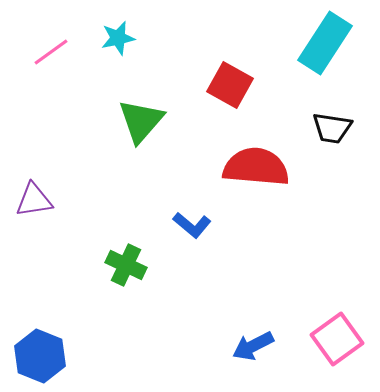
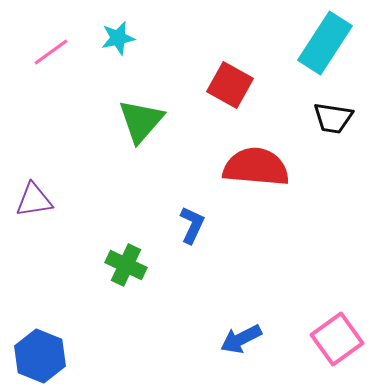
black trapezoid: moved 1 px right, 10 px up
blue L-shape: rotated 105 degrees counterclockwise
blue arrow: moved 12 px left, 7 px up
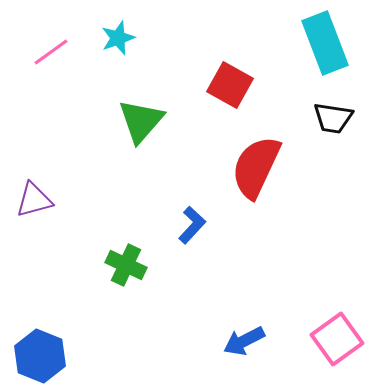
cyan star: rotated 8 degrees counterclockwise
cyan rectangle: rotated 54 degrees counterclockwise
red semicircle: rotated 70 degrees counterclockwise
purple triangle: rotated 6 degrees counterclockwise
blue L-shape: rotated 18 degrees clockwise
blue arrow: moved 3 px right, 2 px down
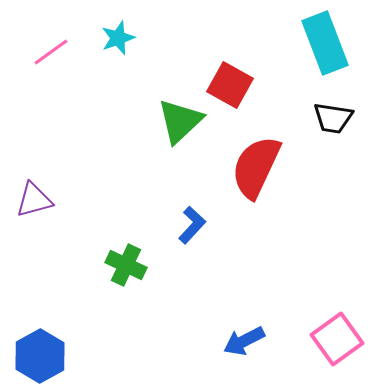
green triangle: moved 39 px right; rotated 6 degrees clockwise
blue hexagon: rotated 9 degrees clockwise
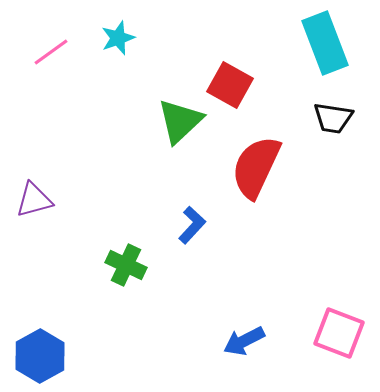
pink square: moved 2 px right, 6 px up; rotated 33 degrees counterclockwise
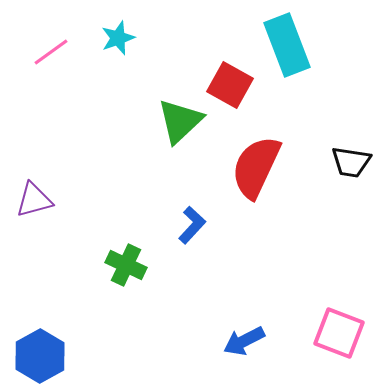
cyan rectangle: moved 38 px left, 2 px down
black trapezoid: moved 18 px right, 44 px down
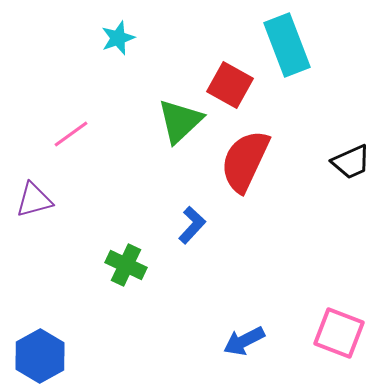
pink line: moved 20 px right, 82 px down
black trapezoid: rotated 33 degrees counterclockwise
red semicircle: moved 11 px left, 6 px up
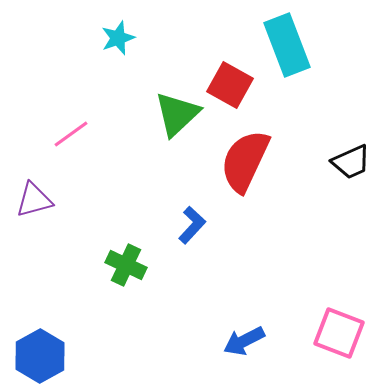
green triangle: moved 3 px left, 7 px up
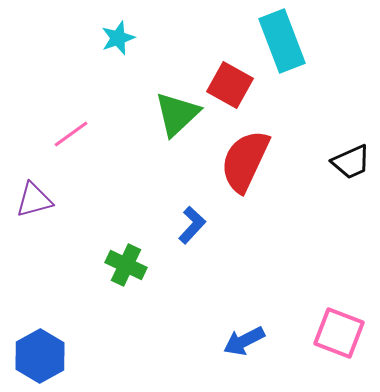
cyan rectangle: moved 5 px left, 4 px up
